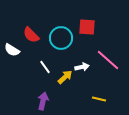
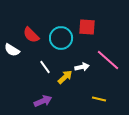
purple arrow: rotated 54 degrees clockwise
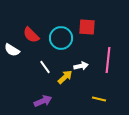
pink line: rotated 55 degrees clockwise
white arrow: moved 1 px left, 1 px up
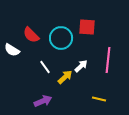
white arrow: rotated 32 degrees counterclockwise
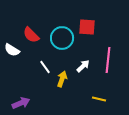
cyan circle: moved 1 px right
white arrow: moved 2 px right
yellow arrow: moved 3 px left, 2 px down; rotated 28 degrees counterclockwise
purple arrow: moved 22 px left, 2 px down
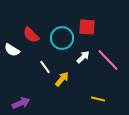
pink line: rotated 50 degrees counterclockwise
white arrow: moved 9 px up
yellow arrow: rotated 21 degrees clockwise
yellow line: moved 1 px left
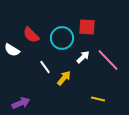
yellow arrow: moved 2 px right, 1 px up
